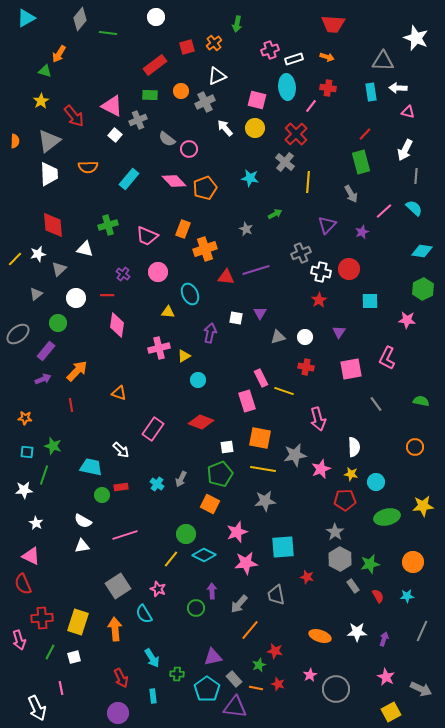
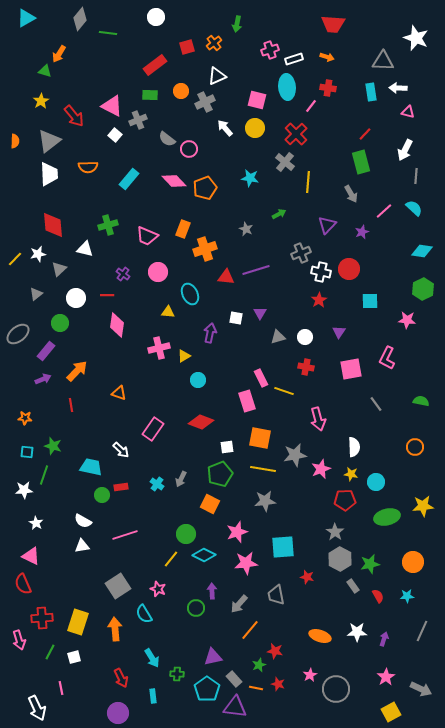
green arrow at (275, 214): moved 4 px right
green circle at (58, 323): moved 2 px right
pink star at (386, 677): rotated 12 degrees clockwise
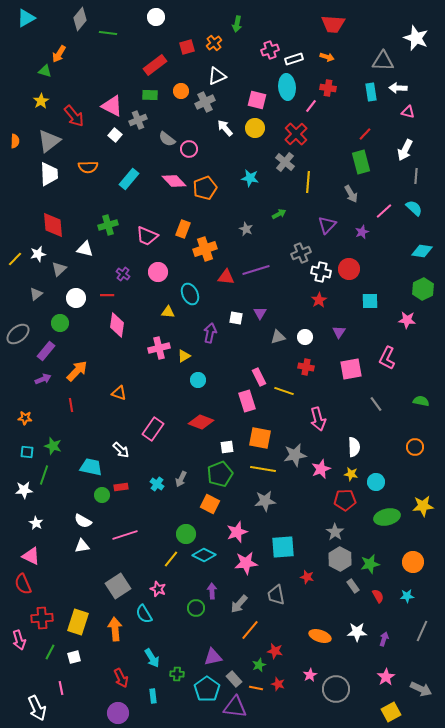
pink rectangle at (261, 378): moved 2 px left, 1 px up
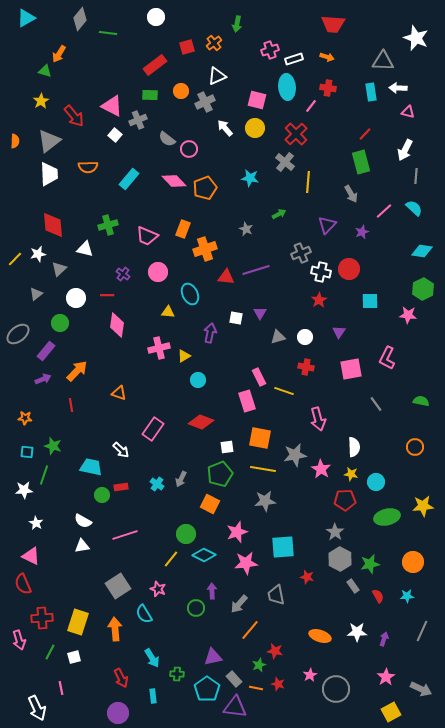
pink star at (407, 320): moved 1 px right, 5 px up
pink star at (321, 469): rotated 18 degrees counterclockwise
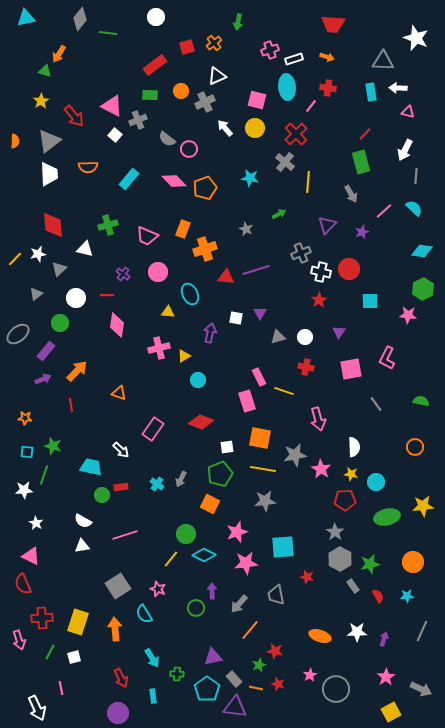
cyan triangle at (26, 18): rotated 18 degrees clockwise
green arrow at (237, 24): moved 1 px right, 2 px up
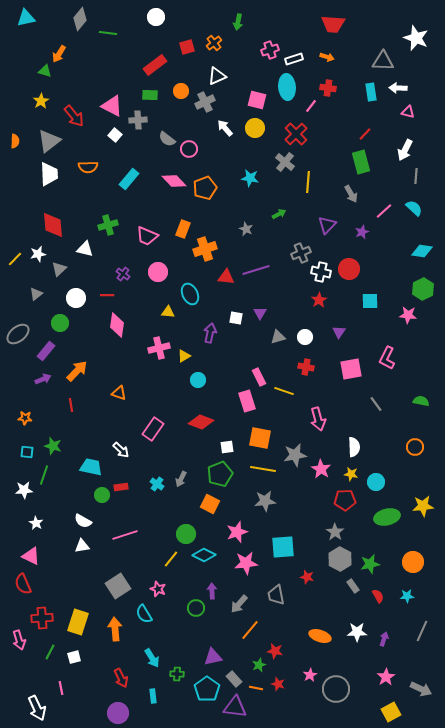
gray cross at (138, 120): rotated 18 degrees clockwise
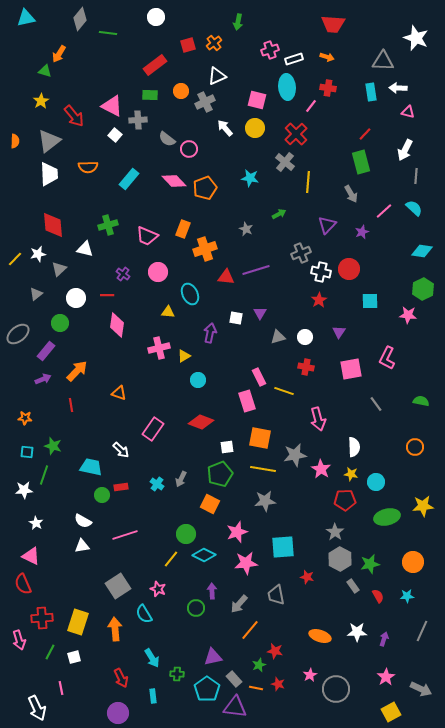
red square at (187, 47): moved 1 px right, 2 px up
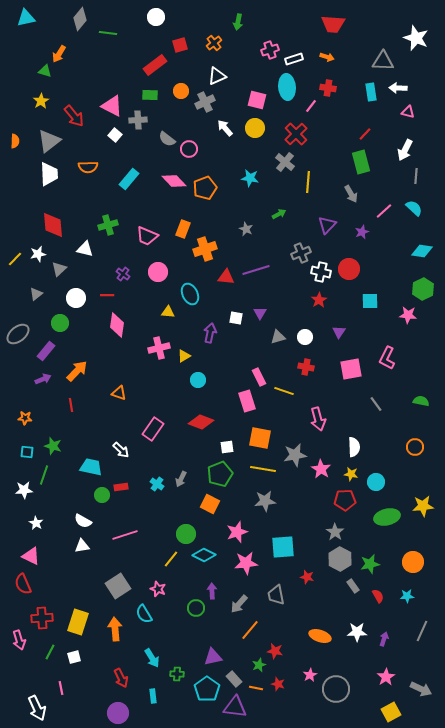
red square at (188, 45): moved 8 px left
